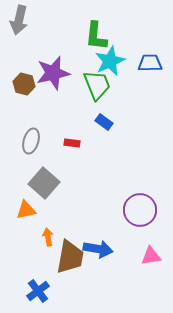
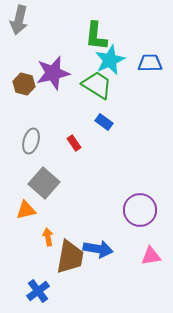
cyan star: moved 1 px up
green trapezoid: rotated 36 degrees counterclockwise
red rectangle: moved 2 px right; rotated 49 degrees clockwise
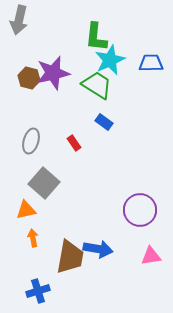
green L-shape: moved 1 px down
blue trapezoid: moved 1 px right
brown hexagon: moved 5 px right, 6 px up
orange arrow: moved 15 px left, 1 px down
blue cross: rotated 20 degrees clockwise
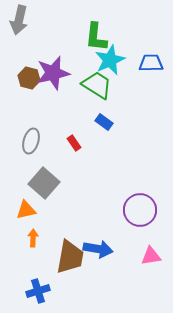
orange arrow: rotated 12 degrees clockwise
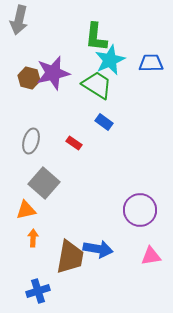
red rectangle: rotated 21 degrees counterclockwise
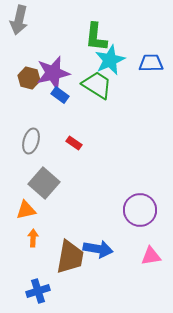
blue rectangle: moved 44 px left, 27 px up
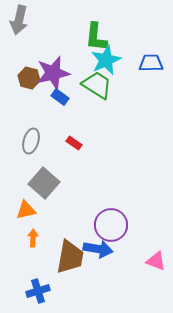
cyan star: moved 4 px left
blue rectangle: moved 2 px down
purple circle: moved 29 px left, 15 px down
pink triangle: moved 5 px right, 5 px down; rotated 30 degrees clockwise
